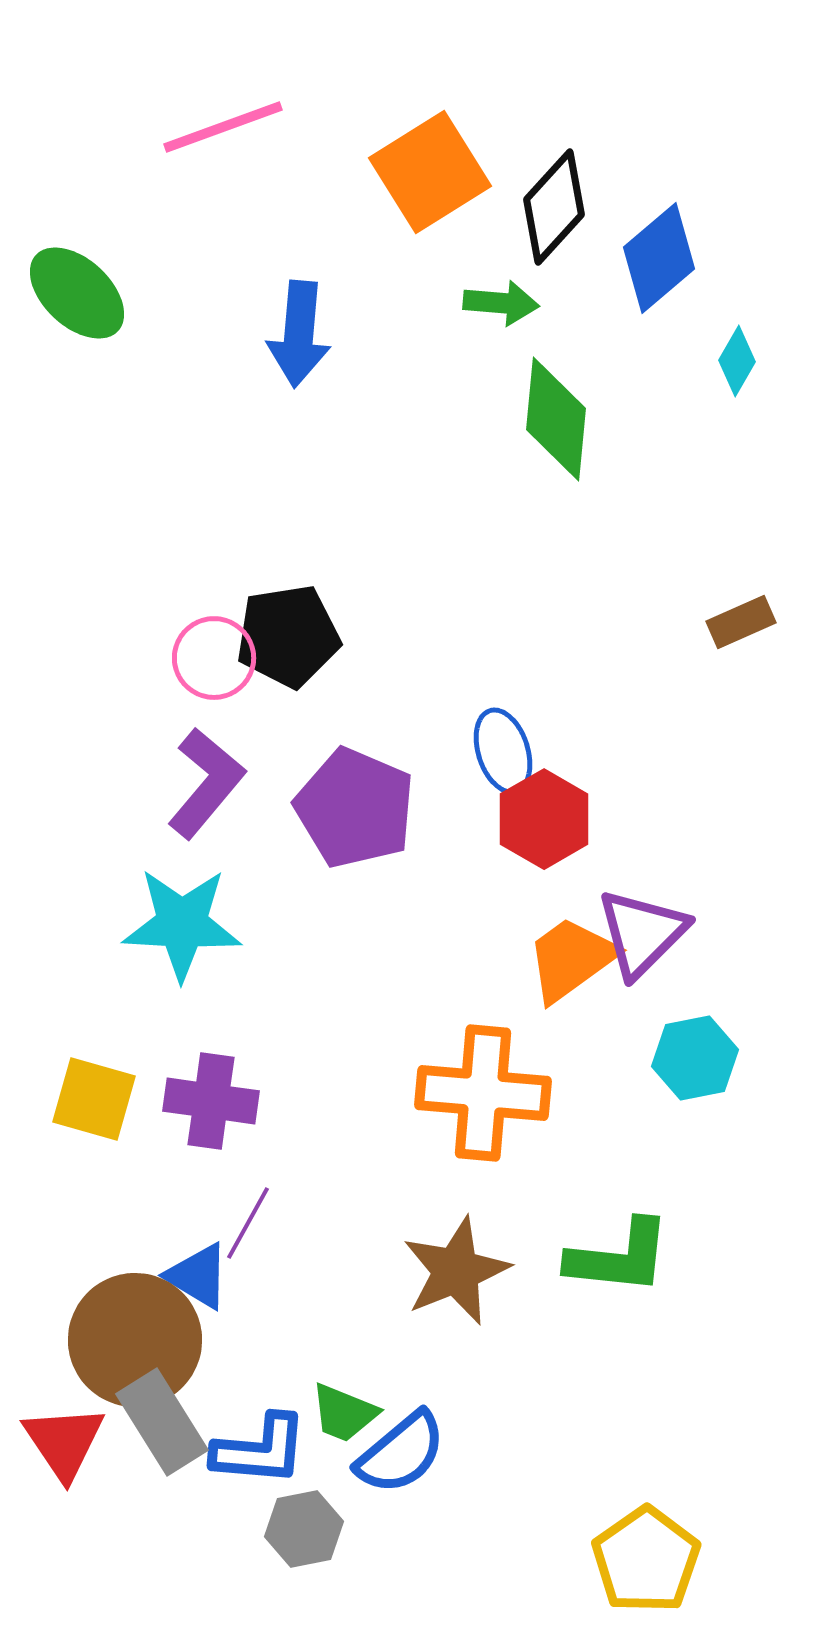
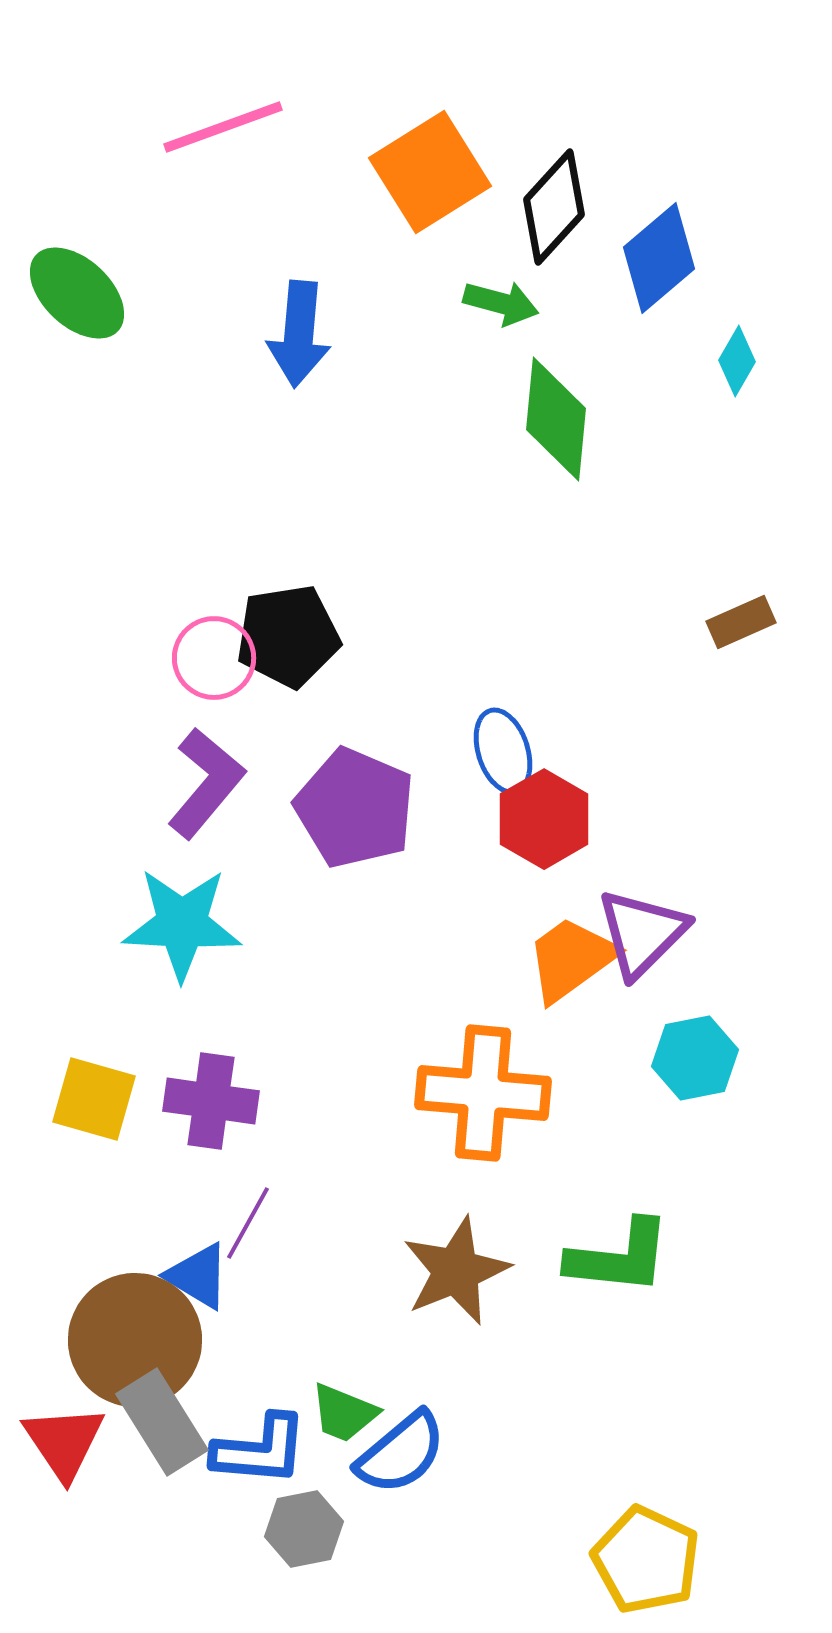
green arrow: rotated 10 degrees clockwise
yellow pentagon: rotated 12 degrees counterclockwise
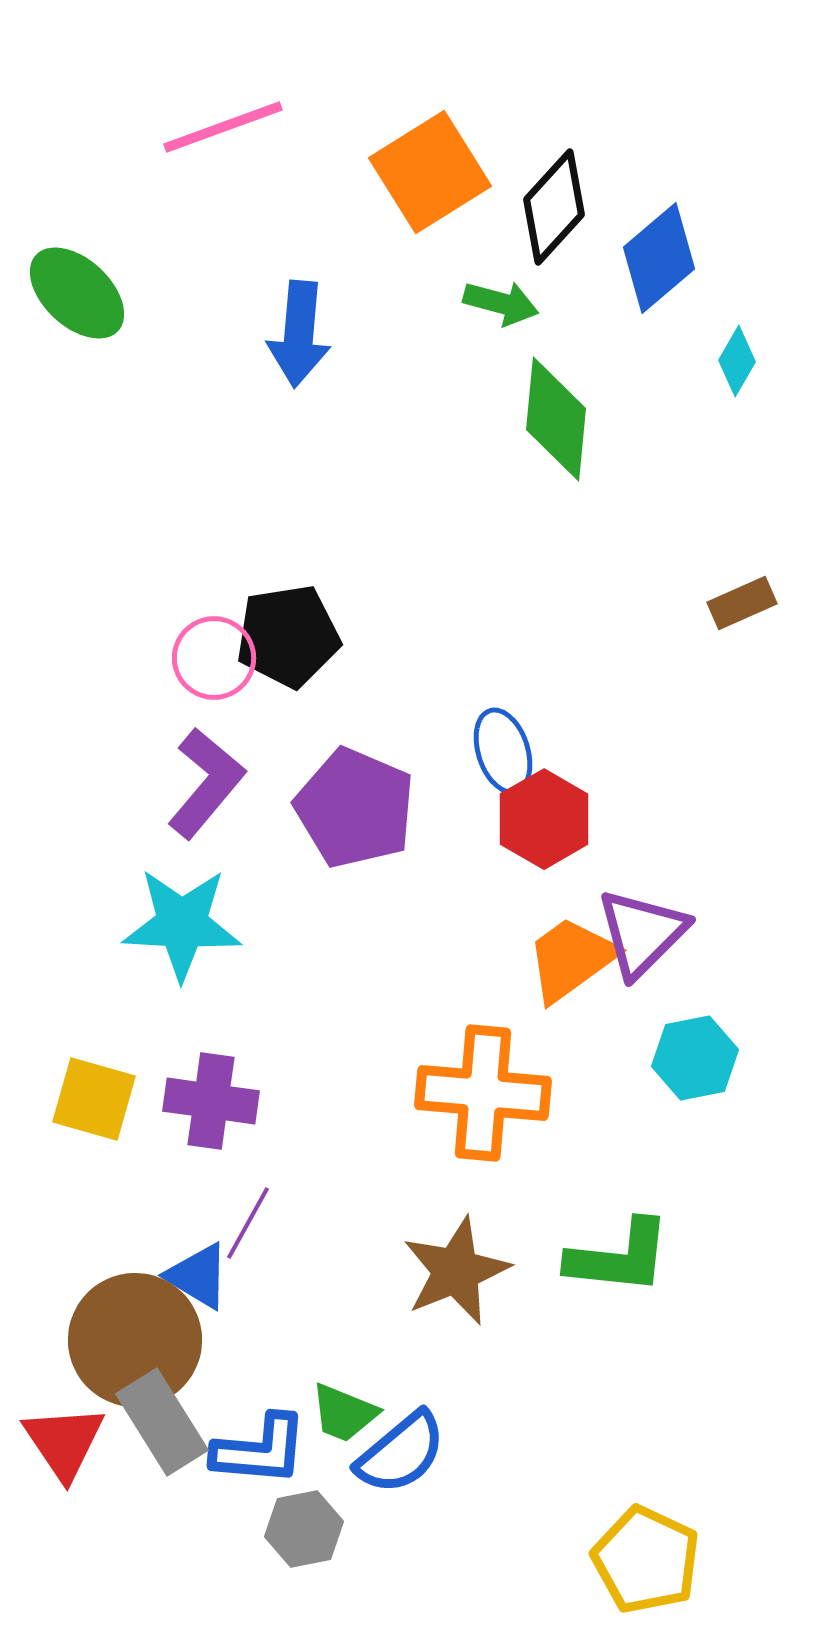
brown rectangle: moved 1 px right, 19 px up
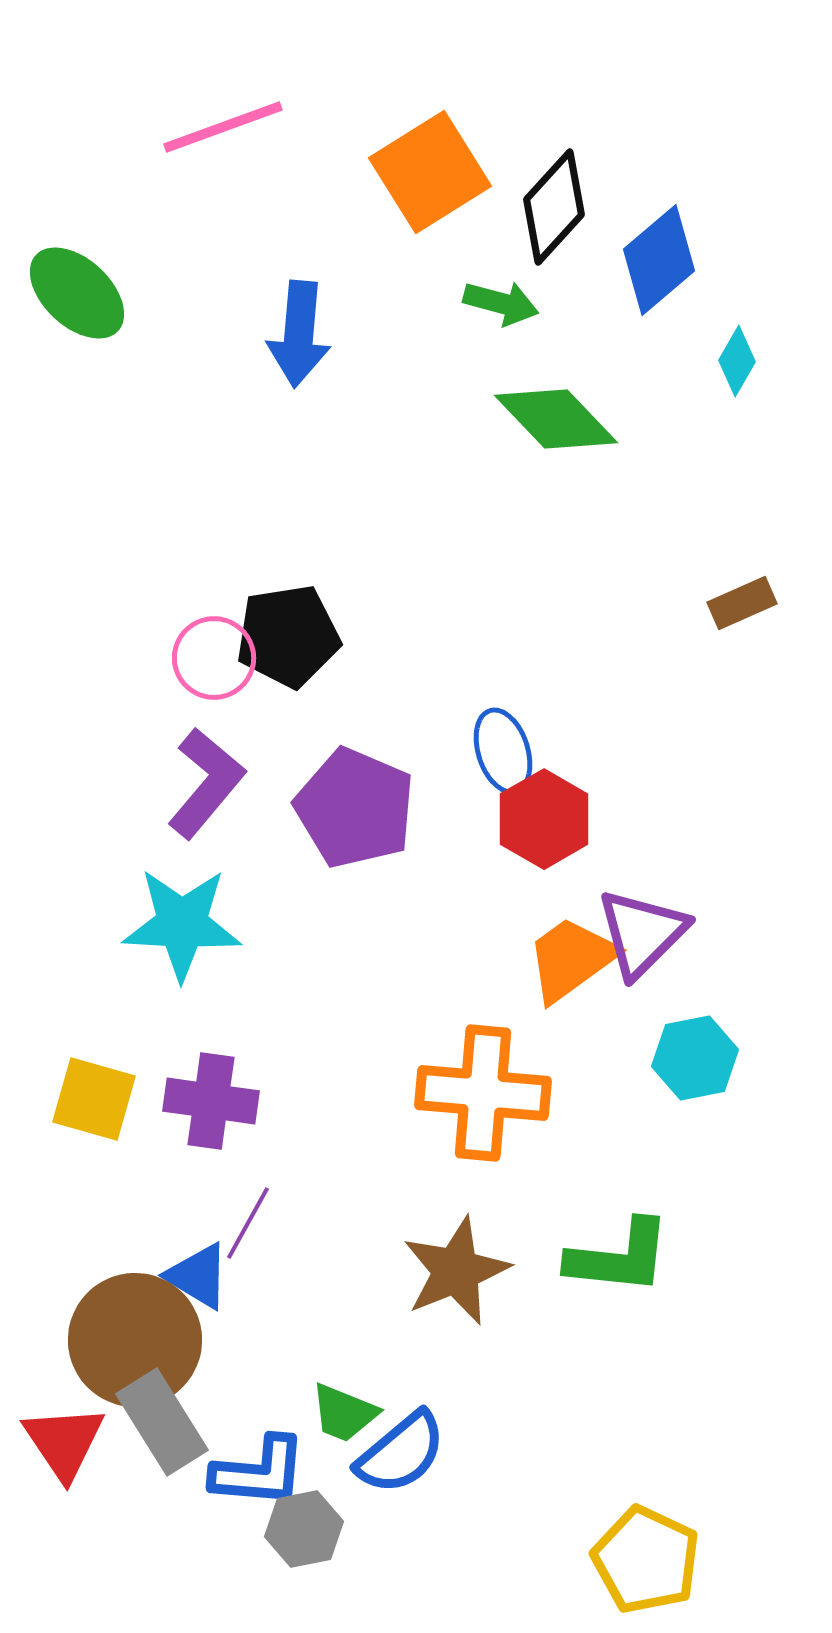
blue diamond: moved 2 px down
green diamond: rotated 49 degrees counterclockwise
blue L-shape: moved 1 px left, 22 px down
